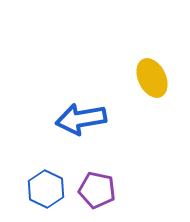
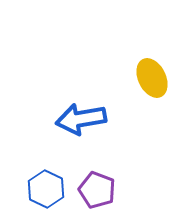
purple pentagon: rotated 9 degrees clockwise
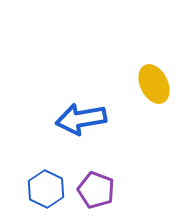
yellow ellipse: moved 2 px right, 6 px down
purple pentagon: moved 1 px left
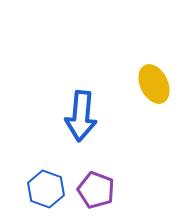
blue arrow: moved 3 px up; rotated 75 degrees counterclockwise
blue hexagon: rotated 6 degrees counterclockwise
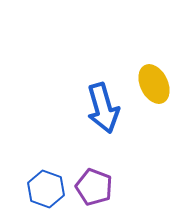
blue arrow: moved 22 px right, 8 px up; rotated 21 degrees counterclockwise
purple pentagon: moved 2 px left, 3 px up
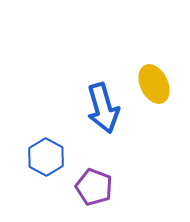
blue hexagon: moved 32 px up; rotated 9 degrees clockwise
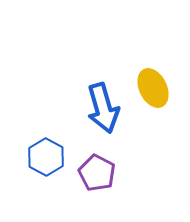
yellow ellipse: moved 1 px left, 4 px down
purple pentagon: moved 3 px right, 14 px up; rotated 6 degrees clockwise
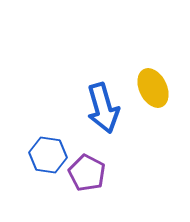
blue hexagon: moved 2 px right, 2 px up; rotated 21 degrees counterclockwise
purple pentagon: moved 10 px left
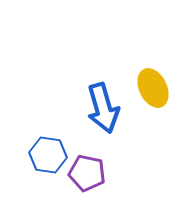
purple pentagon: rotated 15 degrees counterclockwise
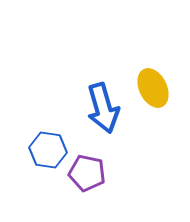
blue hexagon: moved 5 px up
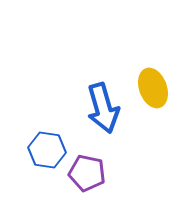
yellow ellipse: rotated 6 degrees clockwise
blue hexagon: moved 1 px left
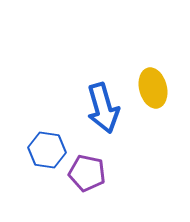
yellow ellipse: rotated 6 degrees clockwise
